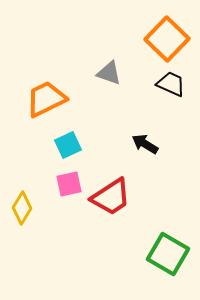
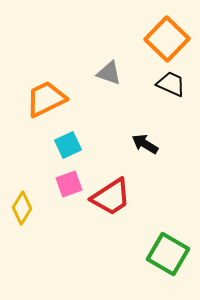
pink square: rotated 8 degrees counterclockwise
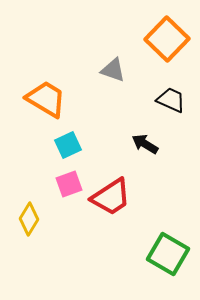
gray triangle: moved 4 px right, 3 px up
black trapezoid: moved 16 px down
orange trapezoid: rotated 57 degrees clockwise
yellow diamond: moved 7 px right, 11 px down
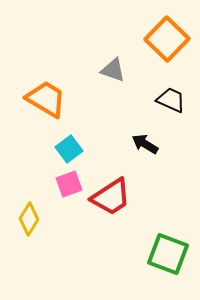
cyan square: moved 1 px right, 4 px down; rotated 12 degrees counterclockwise
green square: rotated 9 degrees counterclockwise
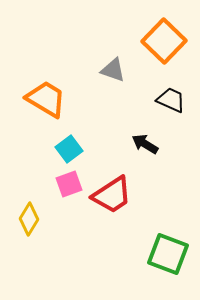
orange square: moved 3 px left, 2 px down
red trapezoid: moved 1 px right, 2 px up
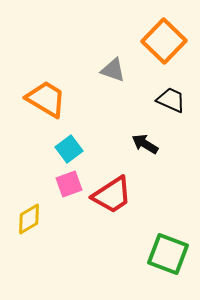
yellow diamond: rotated 28 degrees clockwise
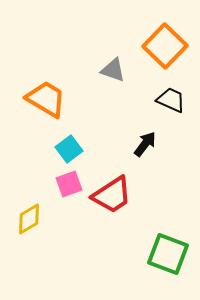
orange square: moved 1 px right, 5 px down
black arrow: rotated 96 degrees clockwise
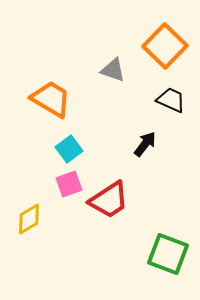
orange trapezoid: moved 5 px right
red trapezoid: moved 3 px left, 5 px down
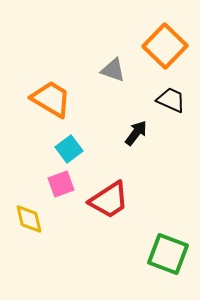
black arrow: moved 9 px left, 11 px up
pink square: moved 8 px left
yellow diamond: rotated 72 degrees counterclockwise
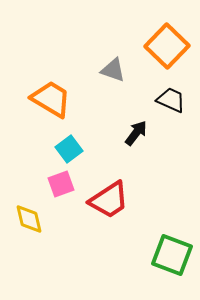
orange square: moved 2 px right
green square: moved 4 px right, 1 px down
